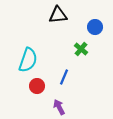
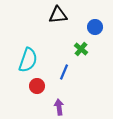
blue line: moved 5 px up
purple arrow: rotated 21 degrees clockwise
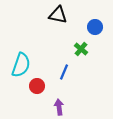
black triangle: rotated 18 degrees clockwise
cyan semicircle: moved 7 px left, 5 px down
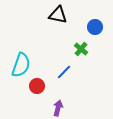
blue line: rotated 21 degrees clockwise
purple arrow: moved 1 px left, 1 px down; rotated 21 degrees clockwise
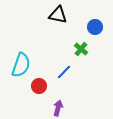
red circle: moved 2 px right
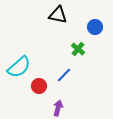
green cross: moved 3 px left
cyan semicircle: moved 2 px left, 2 px down; rotated 30 degrees clockwise
blue line: moved 3 px down
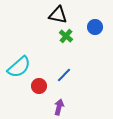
green cross: moved 12 px left, 13 px up
purple arrow: moved 1 px right, 1 px up
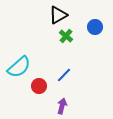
black triangle: rotated 42 degrees counterclockwise
purple arrow: moved 3 px right, 1 px up
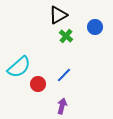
red circle: moved 1 px left, 2 px up
